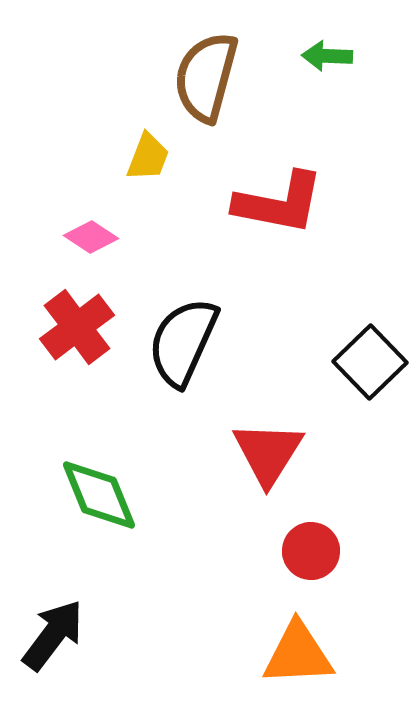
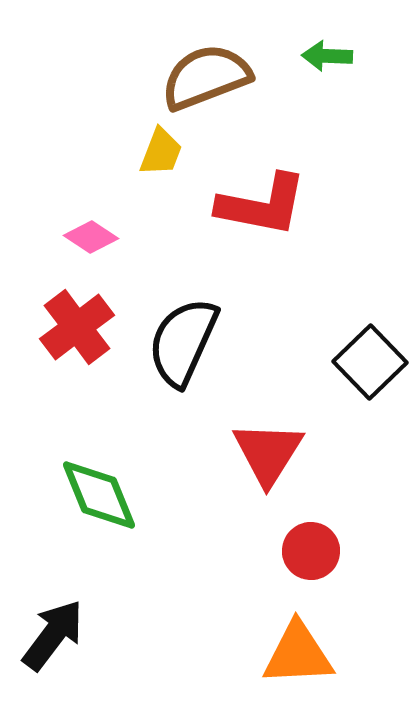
brown semicircle: rotated 54 degrees clockwise
yellow trapezoid: moved 13 px right, 5 px up
red L-shape: moved 17 px left, 2 px down
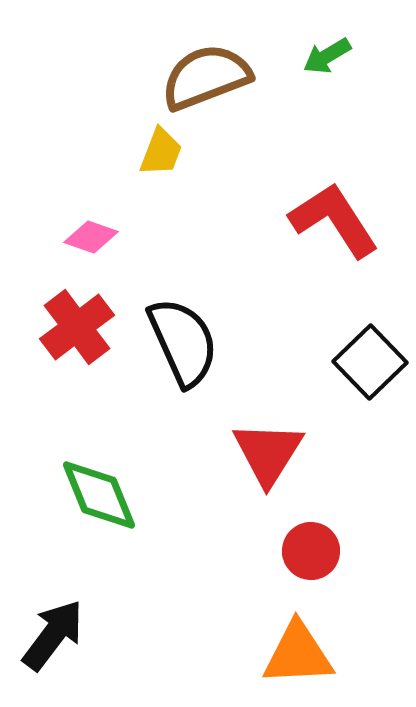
green arrow: rotated 33 degrees counterclockwise
red L-shape: moved 72 px right, 15 px down; rotated 134 degrees counterclockwise
pink diamond: rotated 14 degrees counterclockwise
black semicircle: rotated 132 degrees clockwise
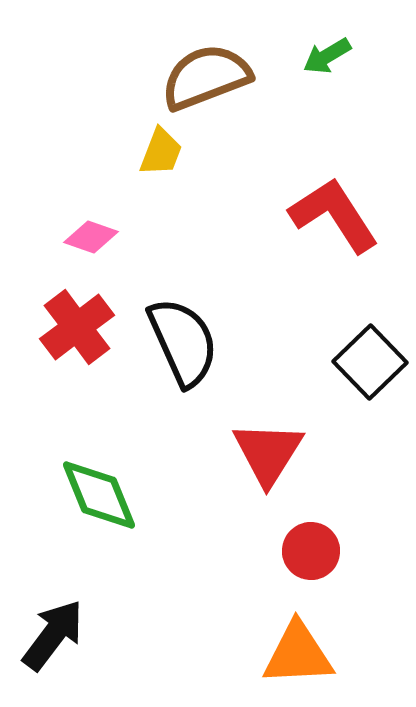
red L-shape: moved 5 px up
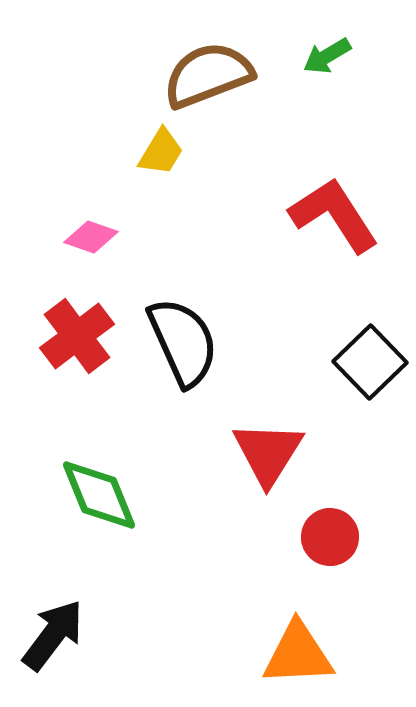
brown semicircle: moved 2 px right, 2 px up
yellow trapezoid: rotated 10 degrees clockwise
red cross: moved 9 px down
red circle: moved 19 px right, 14 px up
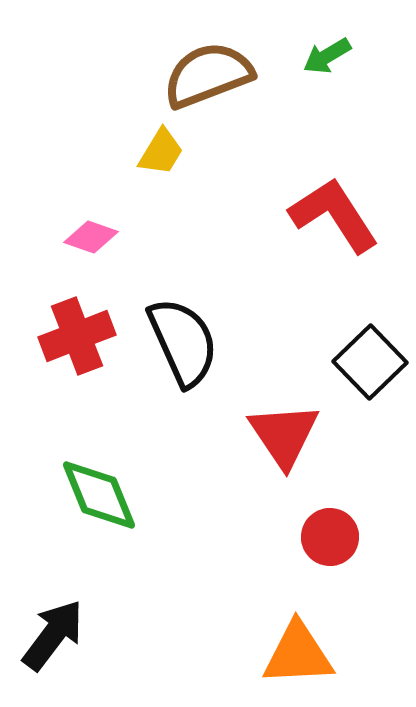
red cross: rotated 16 degrees clockwise
red triangle: moved 16 px right, 18 px up; rotated 6 degrees counterclockwise
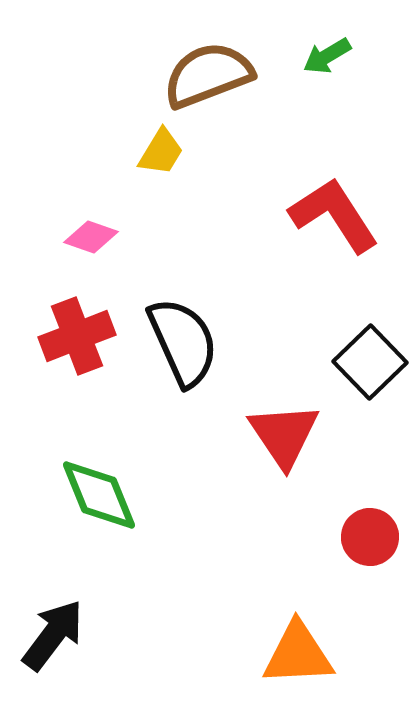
red circle: moved 40 px right
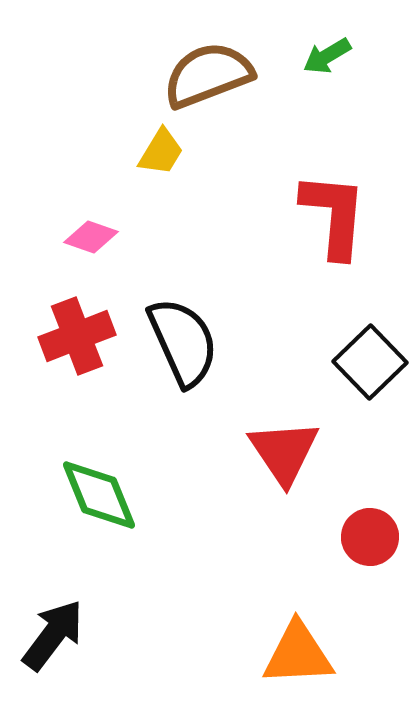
red L-shape: rotated 38 degrees clockwise
red triangle: moved 17 px down
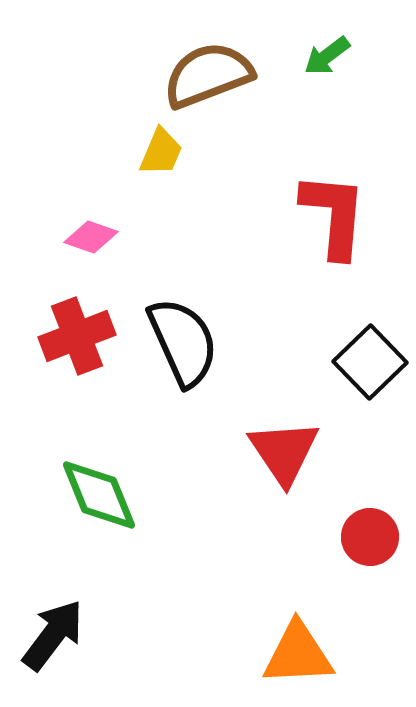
green arrow: rotated 6 degrees counterclockwise
yellow trapezoid: rotated 8 degrees counterclockwise
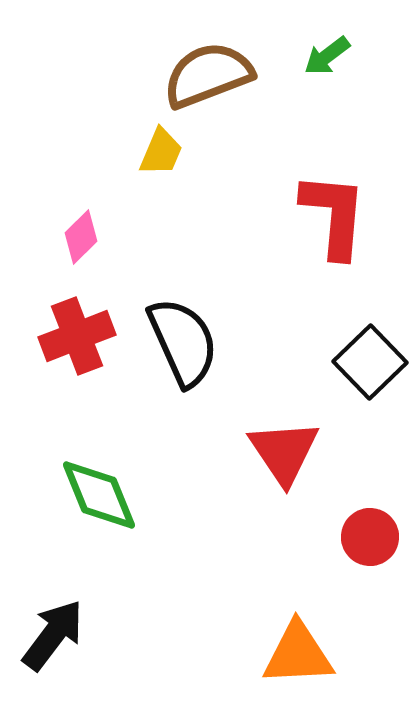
pink diamond: moved 10 px left; rotated 64 degrees counterclockwise
